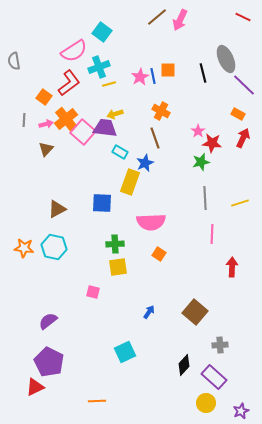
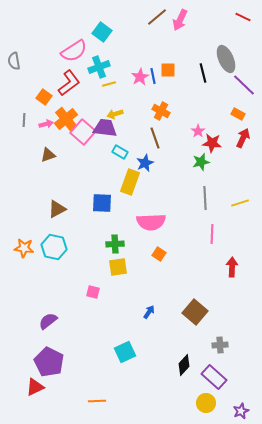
brown triangle at (46, 149): moved 2 px right, 6 px down; rotated 28 degrees clockwise
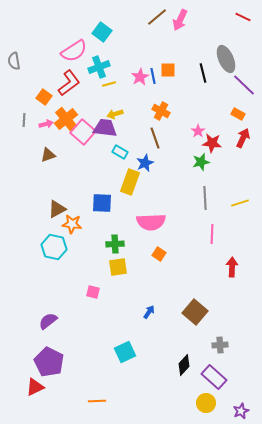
orange star at (24, 248): moved 48 px right, 24 px up
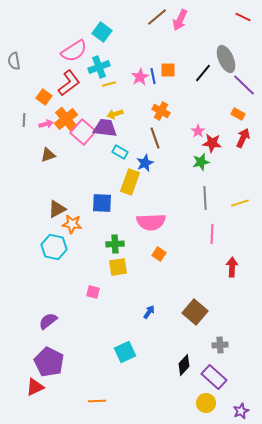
black line at (203, 73): rotated 54 degrees clockwise
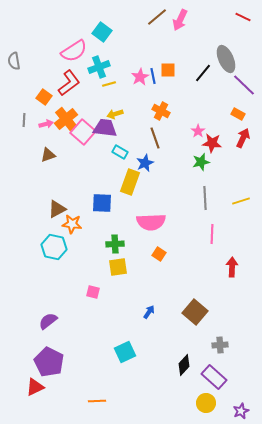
yellow line at (240, 203): moved 1 px right, 2 px up
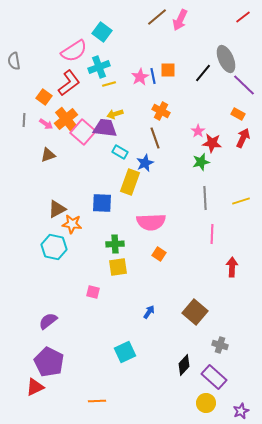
red line at (243, 17): rotated 63 degrees counterclockwise
pink arrow at (46, 124): rotated 48 degrees clockwise
gray cross at (220, 345): rotated 21 degrees clockwise
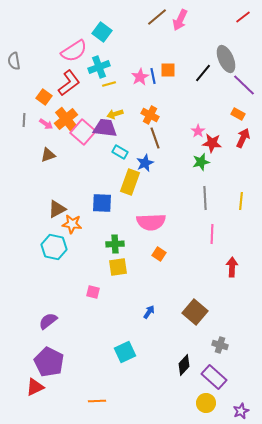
orange cross at (161, 111): moved 11 px left, 4 px down
yellow line at (241, 201): rotated 66 degrees counterclockwise
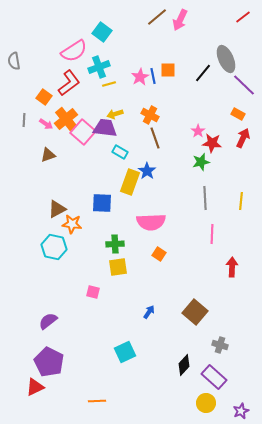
blue star at (145, 163): moved 2 px right, 8 px down; rotated 12 degrees counterclockwise
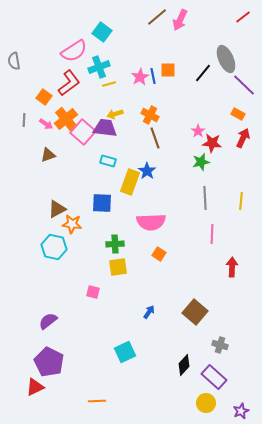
cyan rectangle at (120, 152): moved 12 px left, 9 px down; rotated 14 degrees counterclockwise
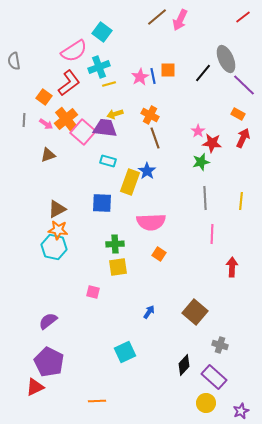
orange star at (72, 224): moved 14 px left, 6 px down
